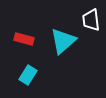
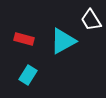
white trapezoid: rotated 25 degrees counterclockwise
cyan triangle: rotated 12 degrees clockwise
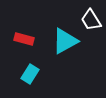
cyan triangle: moved 2 px right
cyan rectangle: moved 2 px right, 1 px up
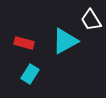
red rectangle: moved 4 px down
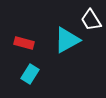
cyan triangle: moved 2 px right, 1 px up
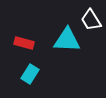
cyan triangle: rotated 32 degrees clockwise
